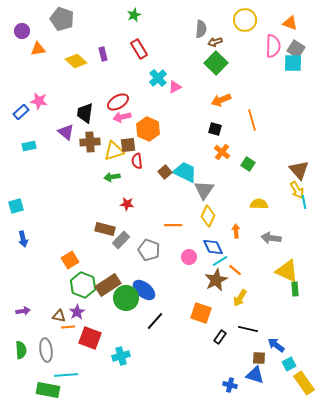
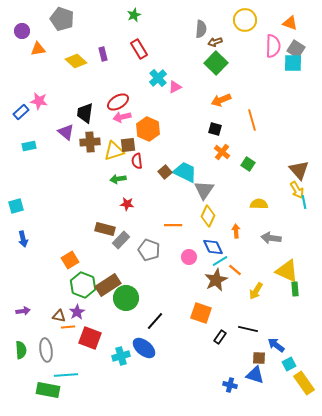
green arrow at (112, 177): moved 6 px right, 2 px down
blue ellipse at (144, 290): moved 58 px down
yellow arrow at (240, 298): moved 16 px right, 7 px up
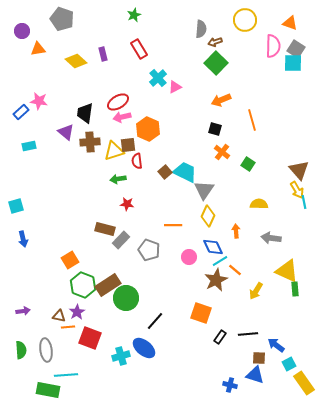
black line at (248, 329): moved 5 px down; rotated 18 degrees counterclockwise
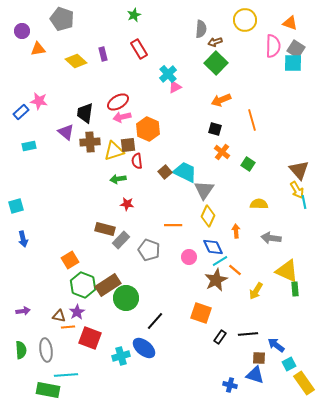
cyan cross at (158, 78): moved 10 px right, 4 px up
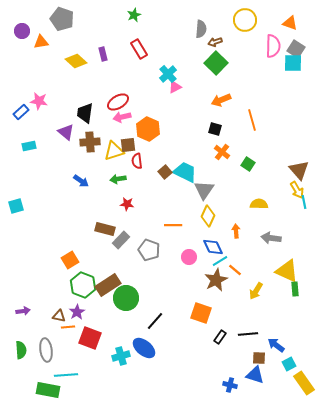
orange triangle at (38, 49): moved 3 px right, 7 px up
blue arrow at (23, 239): moved 58 px right, 58 px up; rotated 42 degrees counterclockwise
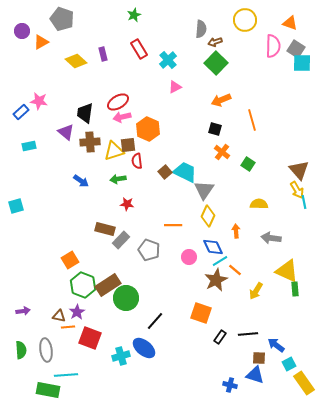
orange triangle at (41, 42): rotated 21 degrees counterclockwise
cyan square at (293, 63): moved 9 px right
cyan cross at (168, 74): moved 14 px up
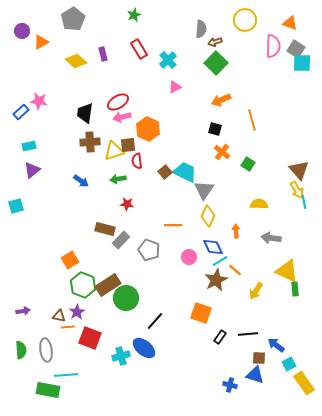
gray pentagon at (62, 19): moved 11 px right; rotated 20 degrees clockwise
purple triangle at (66, 132): moved 34 px left, 38 px down; rotated 42 degrees clockwise
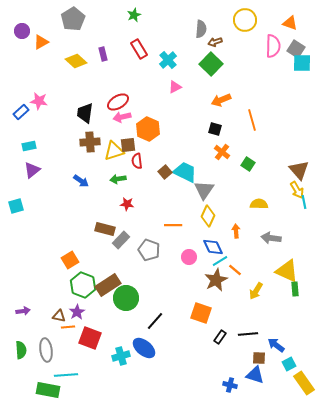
green square at (216, 63): moved 5 px left, 1 px down
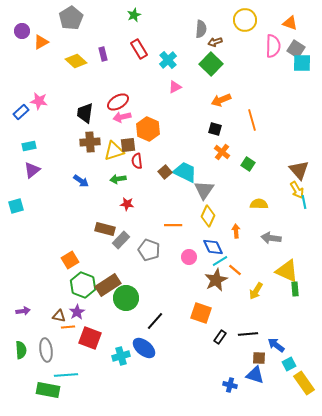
gray pentagon at (73, 19): moved 2 px left, 1 px up
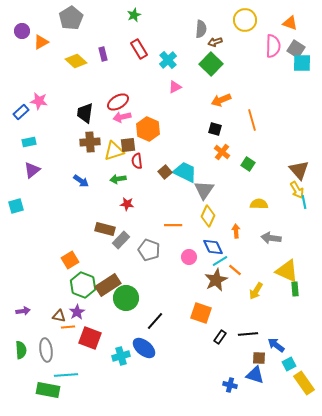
cyan rectangle at (29, 146): moved 4 px up
